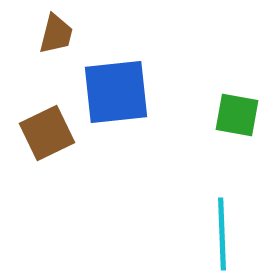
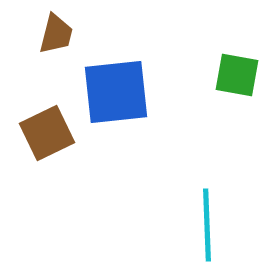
green square: moved 40 px up
cyan line: moved 15 px left, 9 px up
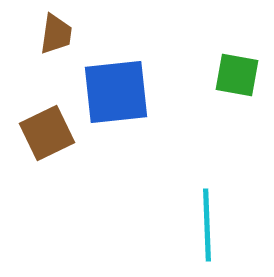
brown trapezoid: rotated 6 degrees counterclockwise
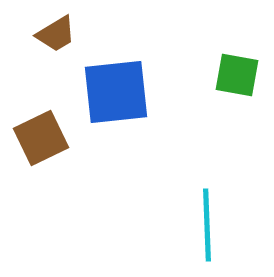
brown trapezoid: rotated 51 degrees clockwise
brown square: moved 6 px left, 5 px down
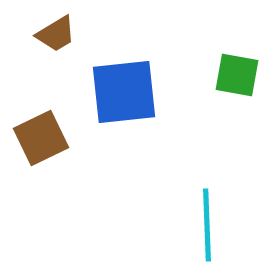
blue square: moved 8 px right
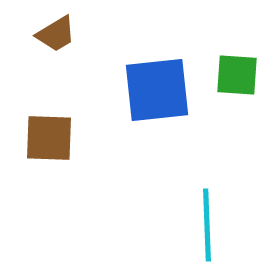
green square: rotated 6 degrees counterclockwise
blue square: moved 33 px right, 2 px up
brown square: moved 8 px right; rotated 28 degrees clockwise
